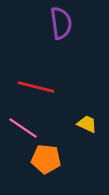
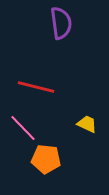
pink line: rotated 12 degrees clockwise
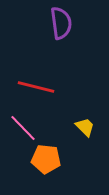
yellow trapezoid: moved 2 px left, 3 px down; rotated 20 degrees clockwise
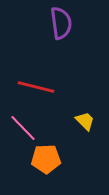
yellow trapezoid: moved 6 px up
orange pentagon: rotated 8 degrees counterclockwise
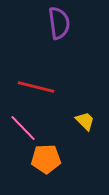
purple semicircle: moved 2 px left
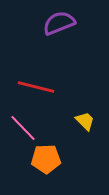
purple semicircle: rotated 104 degrees counterclockwise
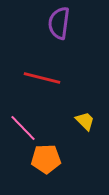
purple semicircle: rotated 60 degrees counterclockwise
red line: moved 6 px right, 9 px up
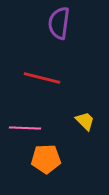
pink line: moved 2 px right; rotated 44 degrees counterclockwise
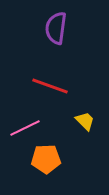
purple semicircle: moved 3 px left, 5 px down
red line: moved 8 px right, 8 px down; rotated 6 degrees clockwise
pink line: rotated 28 degrees counterclockwise
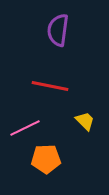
purple semicircle: moved 2 px right, 2 px down
red line: rotated 9 degrees counterclockwise
